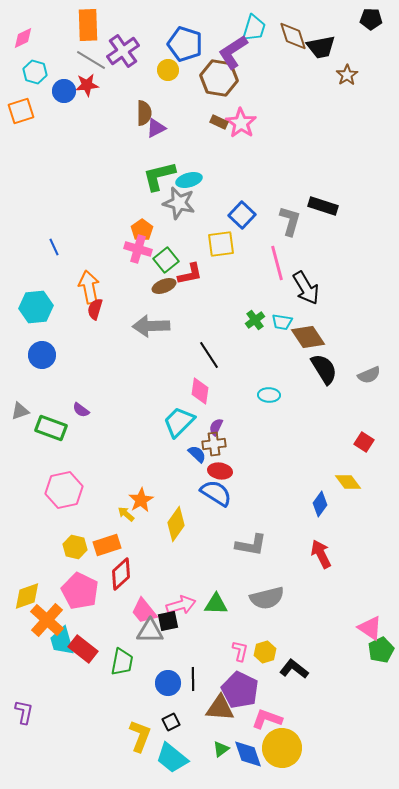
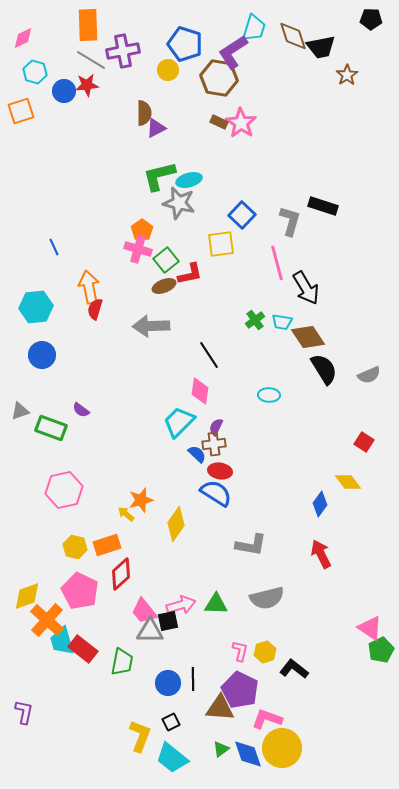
purple cross at (123, 51): rotated 24 degrees clockwise
orange star at (141, 500): rotated 15 degrees clockwise
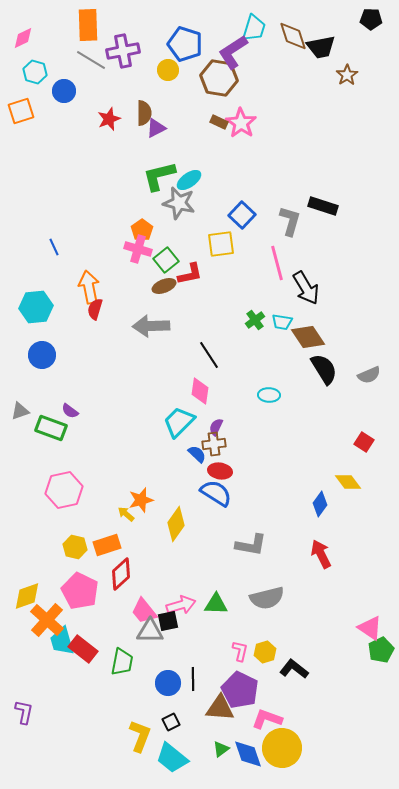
red star at (87, 85): moved 22 px right, 34 px down; rotated 15 degrees counterclockwise
cyan ellipse at (189, 180): rotated 20 degrees counterclockwise
purple semicircle at (81, 410): moved 11 px left, 1 px down
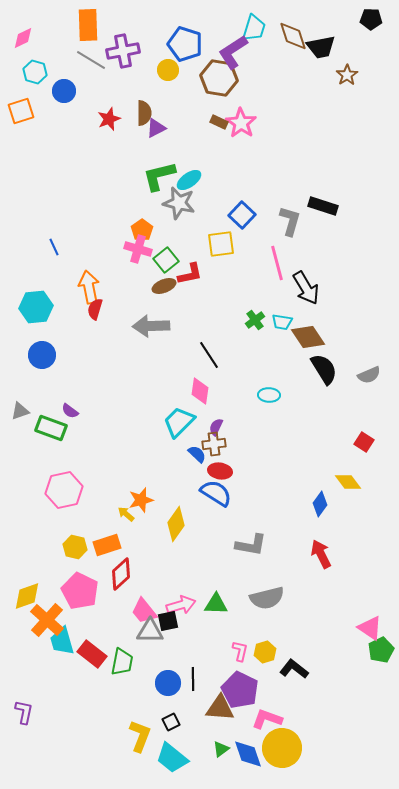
red rectangle at (83, 649): moved 9 px right, 5 px down
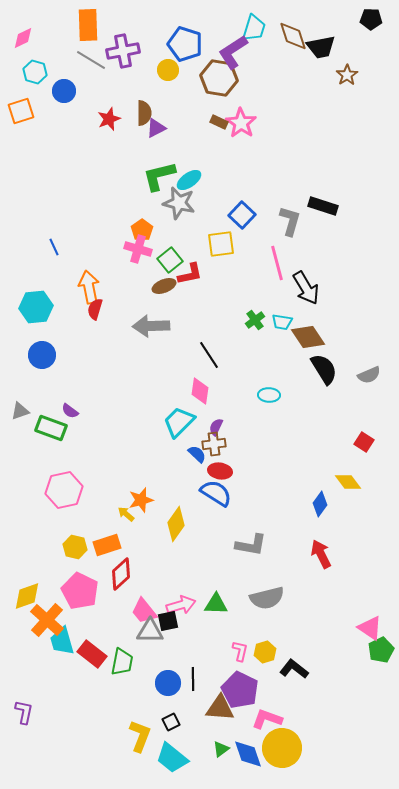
green square at (166, 260): moved 4 px right
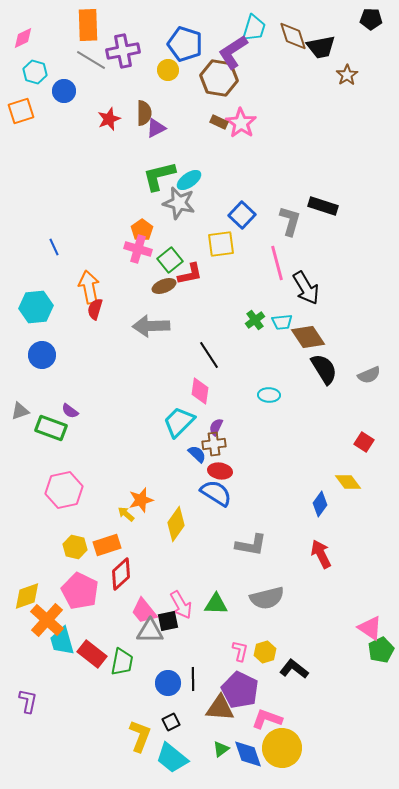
cyan trapezoid at (282, 322): rotated 15 degrees counterclockwise
pink arrow at (181, 605): rotated 76 degrees clockwise
purple L-shape at (24, 712): moved 4 px right, 11 px up
